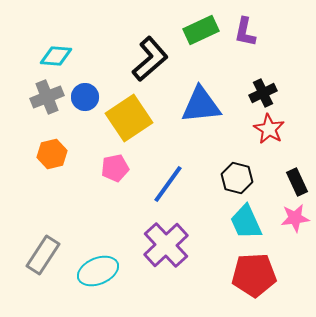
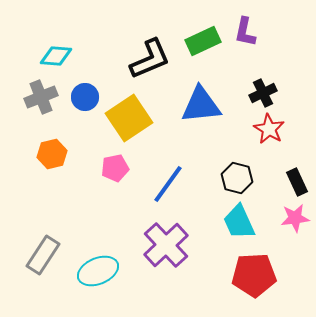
green rectangle: moved 2 px right, 11 px down
black L-shape: rotated 18 degrees clockwise
gray cross: moved 6 px left
cyan trapezoid: moved 7 px left
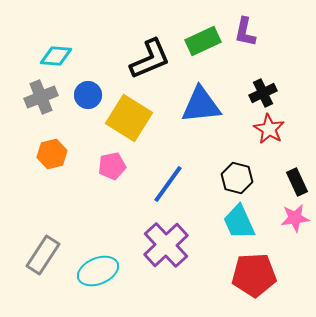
blue circle: moved 3 px right, 2 px up
yellow square: rotated 24 degrees counterclockwise
pink pentagon: moved 3 px left, 2 px up
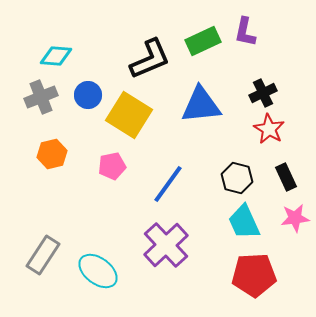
yellow square: moved 3 px up
black rectangle: moved 11 px left, 5 px up
cyan trapezoid: moved 5 px right
cyan ellipse: rotated 60 degrees clockwise
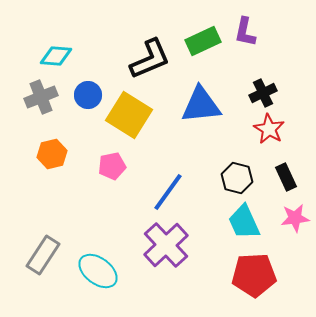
blue line: moved 8 px down
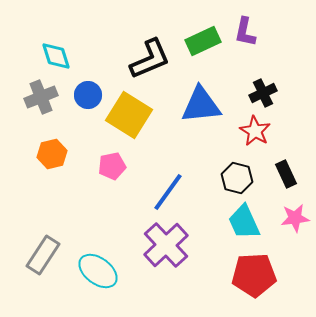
cyan diamond: rotated 68 degrees clockwise
red star: moved 14 px left, 2 px down
black rectangle: moved 3 px up
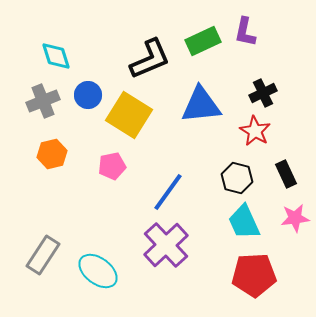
gray cross: moved 2 px right, 4 px down
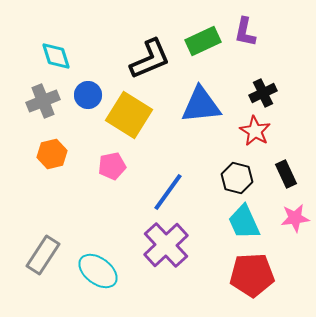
red pentagon: moved 2 px left
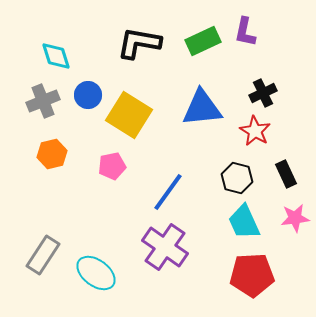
black L-shape: moved 11 px left, 16 px up; rotated 147 degrees counterclockwise
blue triangle: moved 1 px right, 3 px down
purple cross: moved 1 px left, 2 px down; rotated 12 degrees counterclockwise
cyan ellipse: moved 2 px left, 2 px down
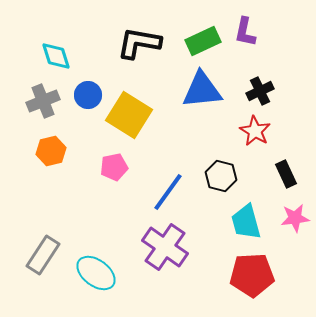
black cross: moved 3 px left, 2 px up
blue triangle: moved 18 px up
orange hexagon: moved 1 px left, 3 px up
pink pentagon: moved 2 px right, 1 px down
black hexagon: moved 16 px left, 2 px up
cyan trapezoid: moved 2 px right; rotated 9 degrees clockwise
